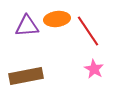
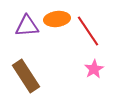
pink star: rotated 12 degrees clockwise
brown rectangle: rotated 68 degrees clockwise
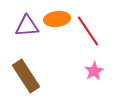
pink star: moved 2 px down
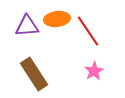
brown rectangle: moved 8 px right, 2 px up
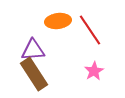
orange ellipse: moved 1 px right, 2 px down
purple triangle: moved 6 px right, 24 px down
red line: moved 2 px right, 1 px up
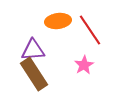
pink star: moved 10 px left, 6 px up
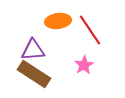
brown rectangle: rotated 24 degrees counterclockwise
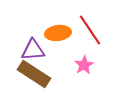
orange ellipse: moved 12 px down
